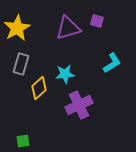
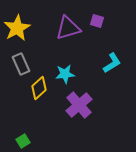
gray rectangle: rotated 40 degrees counterclockwise
purple cross: rotated 16 degrees counterclockwise
green square: rotated 24 degrees counterclockwise
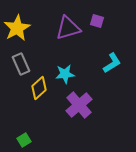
green square: moved 1 px right, 1 px up
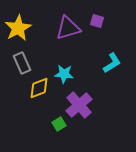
yellow star: moved 1 px right
gray rectangle: moved 1 px right, 1 px up
cyan star: moved 1 px left; rotated 12 degrees clockwise
yellow diamond: rotated 20 degrees clockwise
green square: moved 35 px right, 16 px up
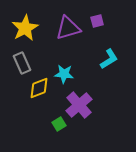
purple square: rotated 32 degrees counterclockwise
yellow star: moved 7 px right
cyan L-shape: moved 3 px left, 4 px up
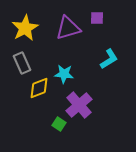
purple square: moved 3 px up; rotated 16 degrees clockwise
green square: rotated 24 degrees counterclockwise
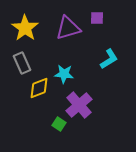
yellow star: rotated 8 degrees counterclockwise
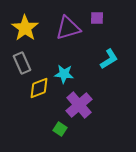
green square: moved 1 px right, 5 px down
